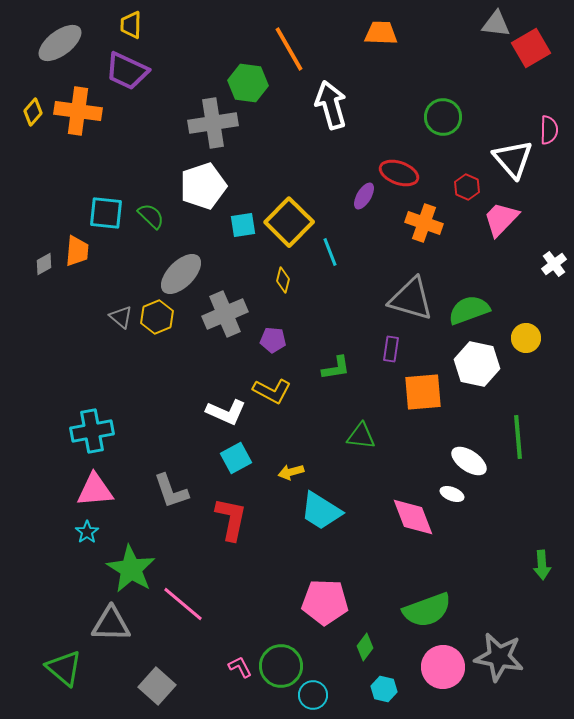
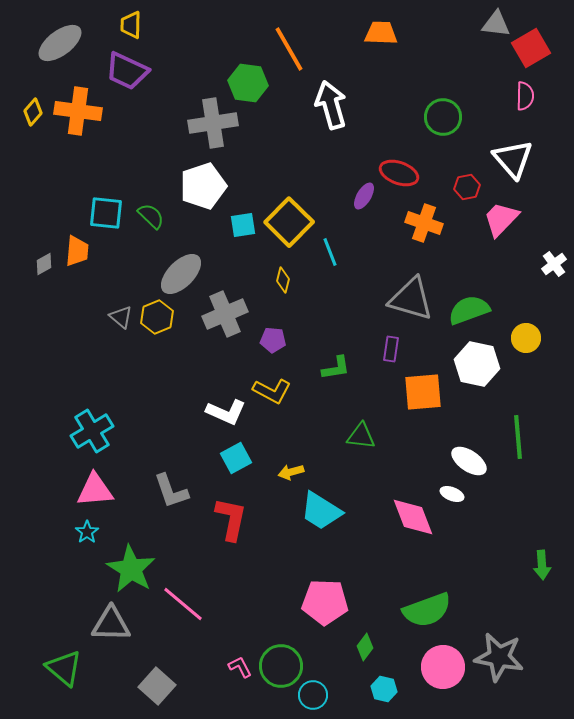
pink semicircle at (549, 130): moved 24 px left, 34 px up
red hexagon at (467, 187): rotated 25 degrees clockwise
cyan cross at (92, 431): rotated 21 degrees counterclockwise
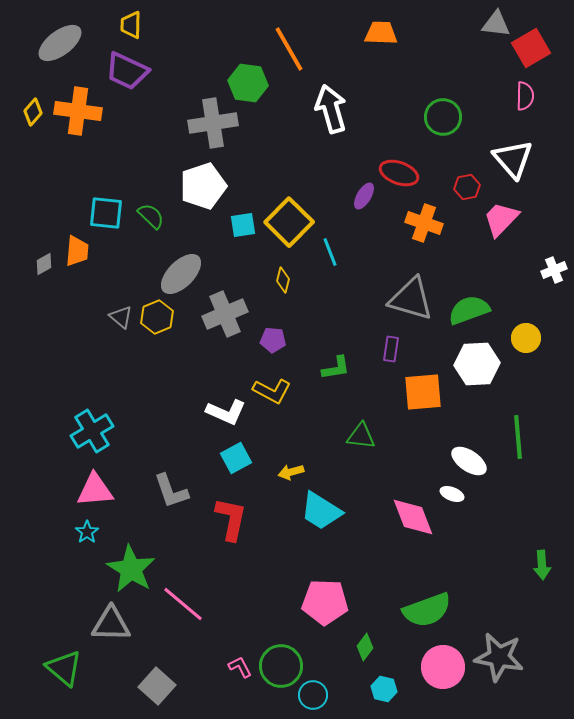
white arrow at (331, 105): moved 4 px down
white cross at (554, 264): moved 6 px down; rotated 15 degrees clockwise
white hexagon at (477, 364): rotated 15 degrees counterclockwise
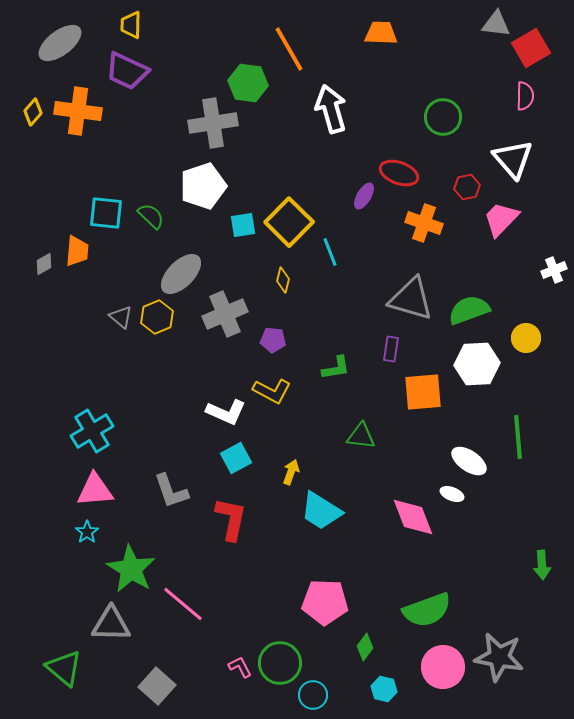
yellow arrow at (291, 472): rotated 125 degrees clockwise
green circle at (281, 666): moved 1 px left, 3 px up
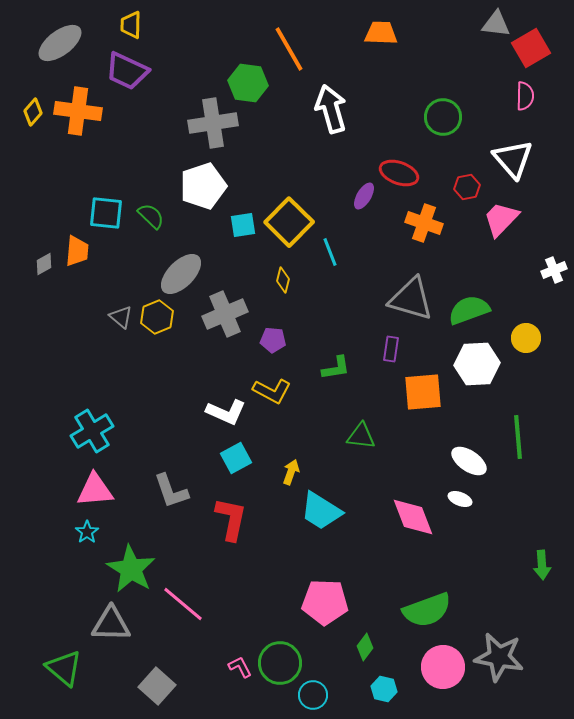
white ellipse at (452, 494): moved 8 px right, 5 px down
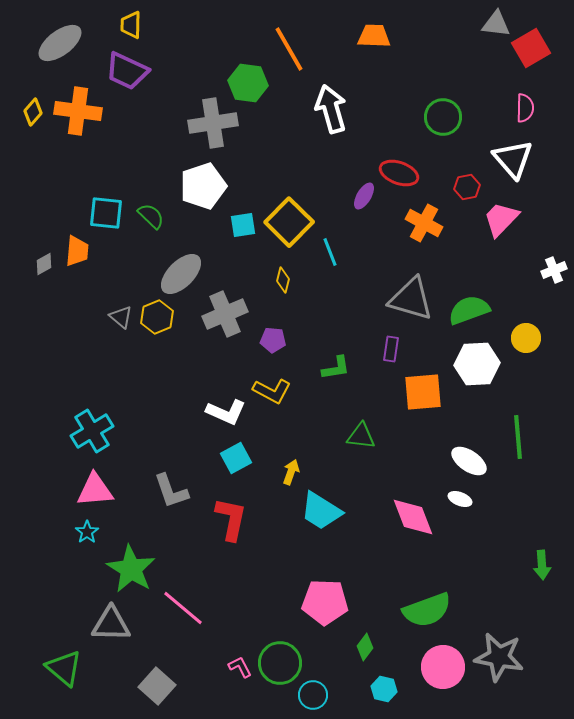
orange trapezoid at (381, 33): moved 7 px left, 3 px down
pink semicircle at (525, 96): moved 12 px down
orange cross at (424, 223): rotated 9 degrees clockwise
pink line at (183, 604): moved 4 px down
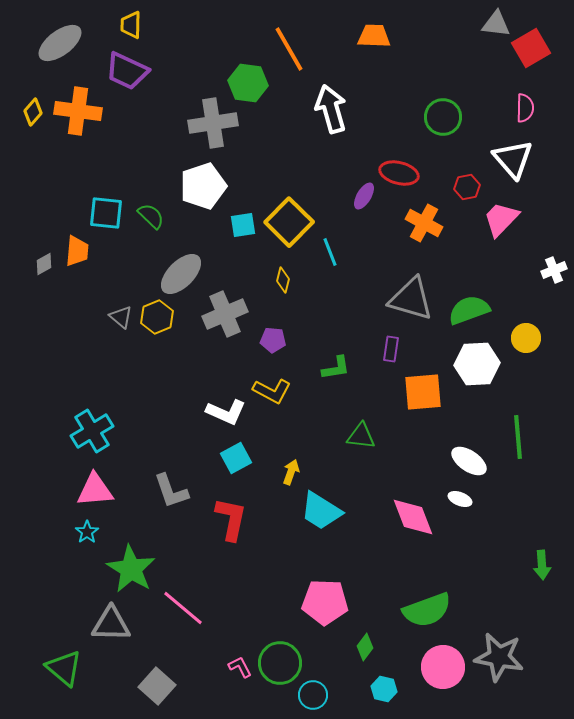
red ellipse at (399, 173): rotated 6 degrees counterclockwise
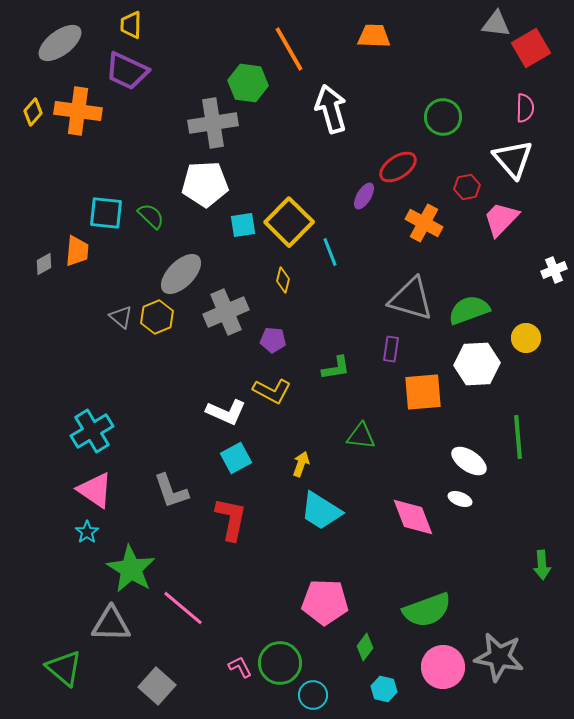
red ellipse at (399, 173): moved 1 px left, 6 px up; rotated 48 degrees counterclockwise
white pentagon at (203, 186): moved 2 px right, 2 px up; rotated 15 degrees clockwise
gray cross at (225, 314): moved 1 px right, 2 px up
yellow arrow at (291, 472): moved 10 px right, 8 px up
pink triangle at (95, 490): rotated 39 degrees clockwise
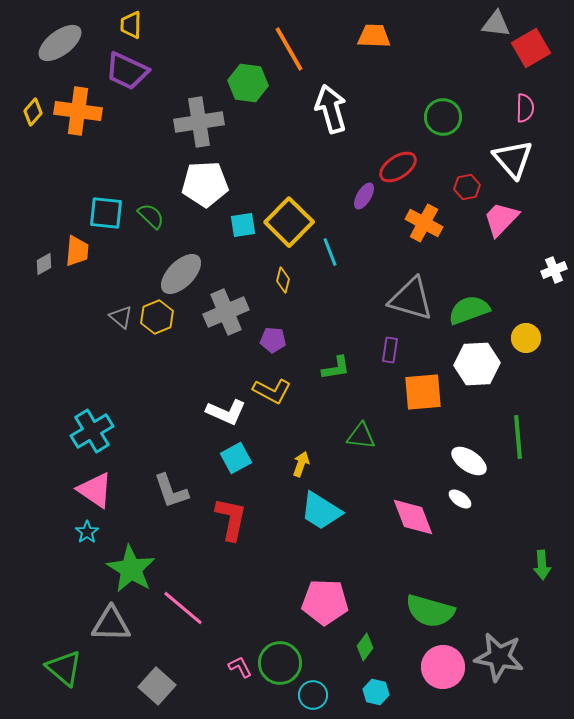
gray cross at (213, 123): moved 14 px left, 1 px up
purple rectangle at (391, 349): moved 1 px left, 1 px down
white ellipse at (460, 499): rotated 15 degrees clockwise
green semicircle at (427, 610): moved 3 px right, 1 px down; rotated 36 degrees clockwise
cyan hexagon at (384, 689): moved 8 px left, 3 px down
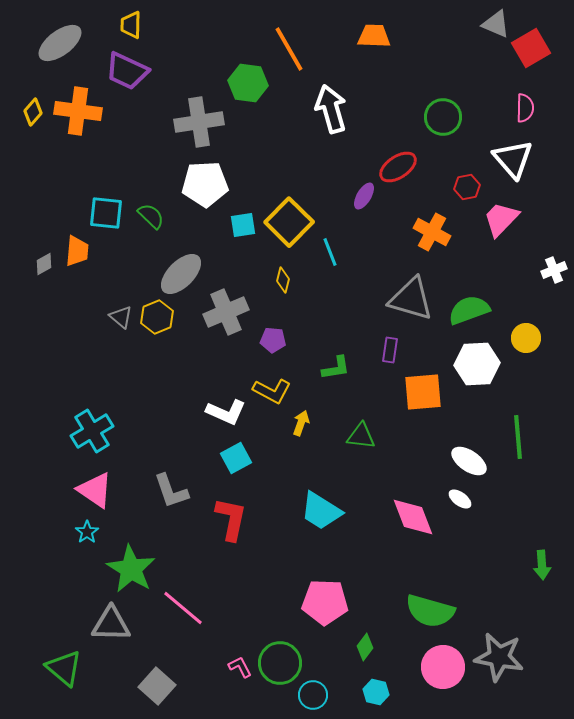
gray triangle at (496, 24): rotated 16 degrees clockwise
orange cross at (424, 223): moved 8 px right, 9 px down
yellow arrow at (301, 464): moved 41 px up
